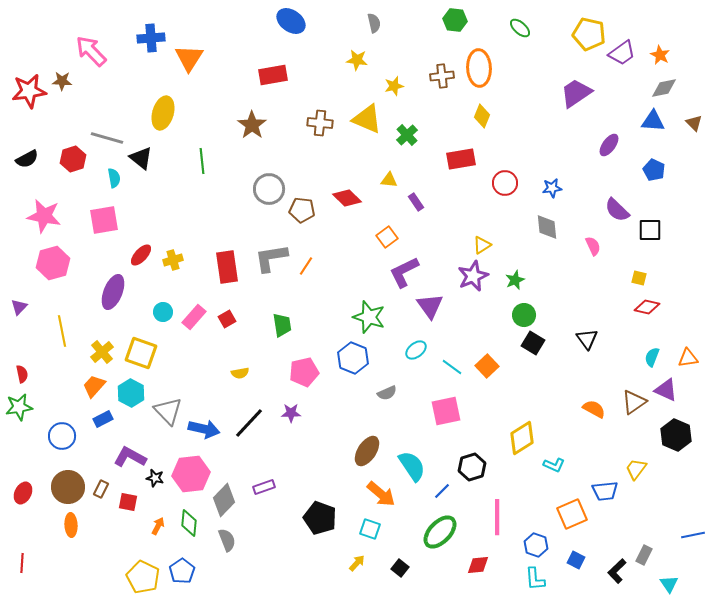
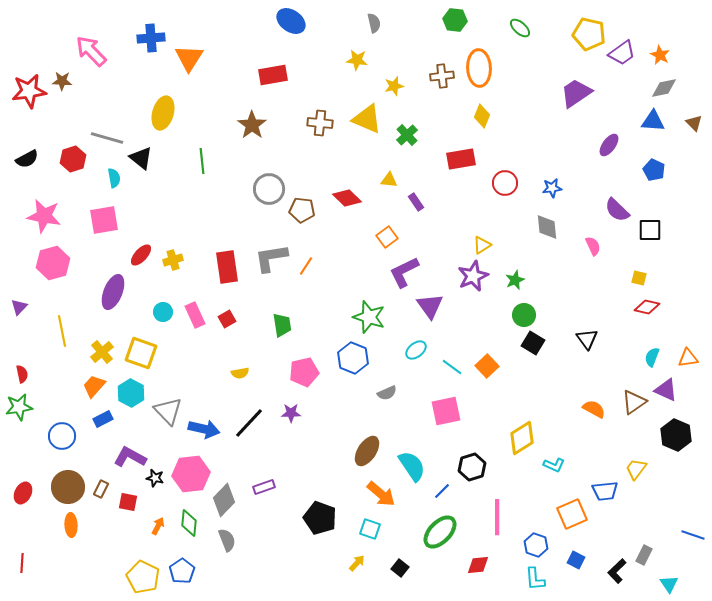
pink rectangle at (194, 317): moved 1 px right, 2 px up; rotated 65 degrees counterclockwise
blue line at (693, 535): rotated 30 degrees clockwise
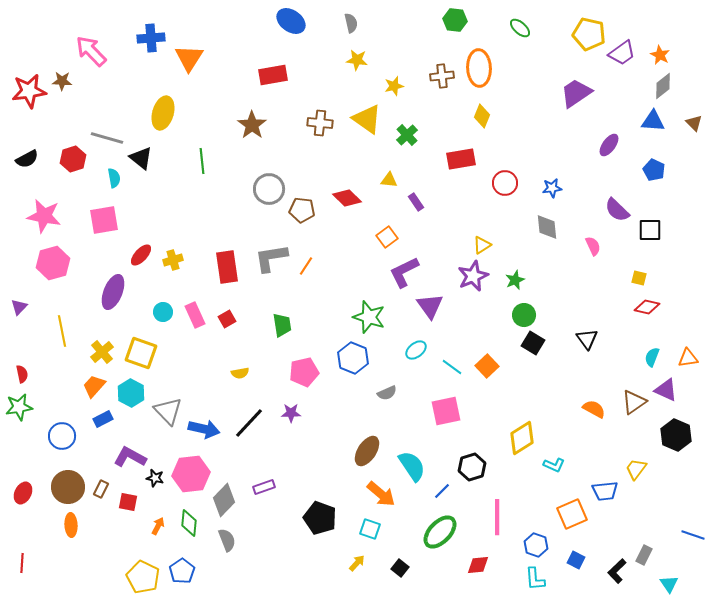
gray semicircle at (374, 23): moved 23 px left
gray diamond at (664, 88): moved 1 px left, 2 px up; rotated 28 degrees counterclockwise
yellow triangle at (367, 119): rotated 12 degrees clockwise
